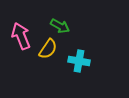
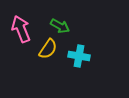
pink arrow: moved 7 px up
cyan cross: moved 5 px up
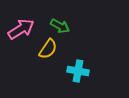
pink arrow: rotated 80 degrees clockwise
cyan cross: moved 1 px left, 15 px down
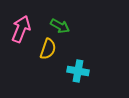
pink arrow: rotated 36 degrees counterclockwise
yellow semicircle: rotated 15 degrees counterclockwise
